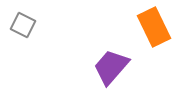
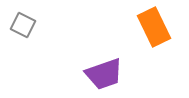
purple trapezoid: moved 7 px left, 7 px down; rotated 150 degrees counterclockwise
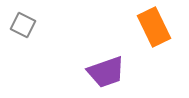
purple trapezoid: moved 2 px right, 2 px up
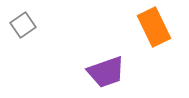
gray square: rotated 30 degrees clockwise
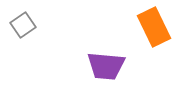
purple trapezoid: moved 6 px up; rotated 24 degrees clockwise
